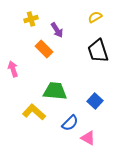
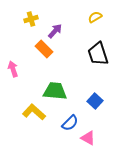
purple arrow: moved 2 px left, 1 px down; rotated 105 degrees counterclockwise
black trapezoid: moved 3 px down
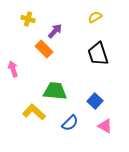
yellow cross: moved 3 px left; rotated 32 degrees clockwise
pink triangle: moved 17 px right, 12 px up
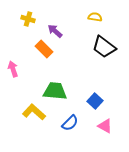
yellow semicircle: rotated 40 degrees clockwise
purple arrow: rotated 91 degrees counterclockwise
black trapezoid: moved 6 px right, 7 px up; rotated 35 degrees counterclockwise
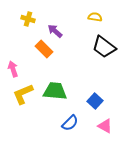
yellow L-shape: moved 11 px left, 18 px up; rotated 65 degrees counterclockwise
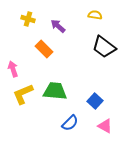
yellow semicircle: moved 2 px up
purple arrow: moved 3 px right, 5 px up
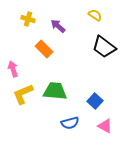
yellow semicircle: rotated 24 degrees clockwise
blue semicircle: rotated 30 degrees clockwise
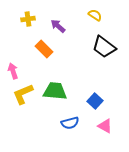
yellow cross: rotated 24 degrees counterclockwise
pink arrow: moved 2 px down
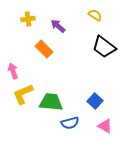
green trapezoid: moved 4 px left, 11 px down
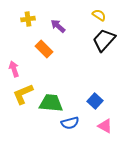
yellow semicircle: moved 4 px right
black trapezoid: moved 7 px up; rotated 95 degrees clockwise
pink arrow: moved 1 px right, 2 px up
green trapezoid: moved 1 px down
